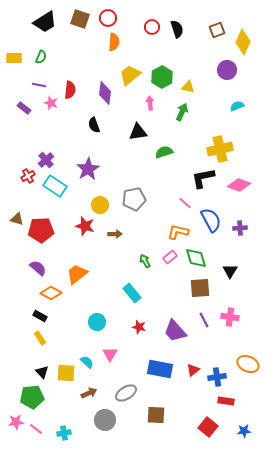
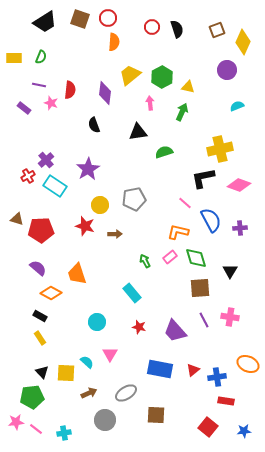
orange trapezoid at (77, 274): rotated 70 degrees counterclockwise
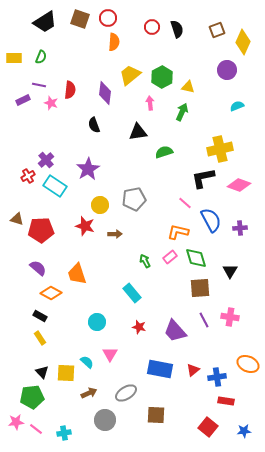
purple rectangle at (24, 108): moved 1 px left, 8 px up; rotated 64 degrees counterclockwise
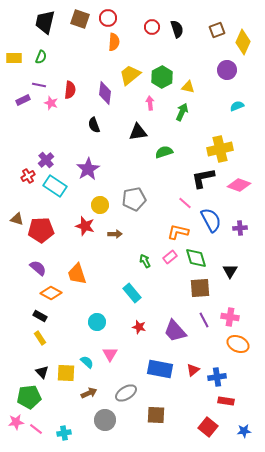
black trapezoid at (45, 22): rotated 135 degrees clockwise
orange ellipse at (248, 364): moved 10 px left, 20 px up
green pentagon at (32, 397): moved 3 px left
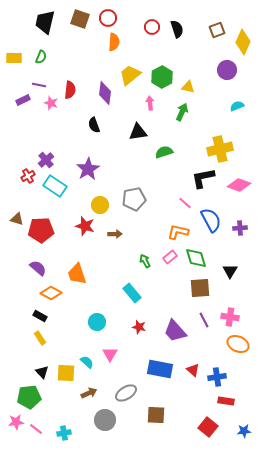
red triangle at (193, 370): rotated 40 degrees counterclockwise
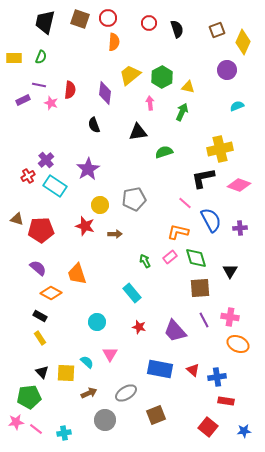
red circle at (152, 27): moved 3 px left, 4 px up
brown square at (156, 415): rotated 24 degrees counterclockwise
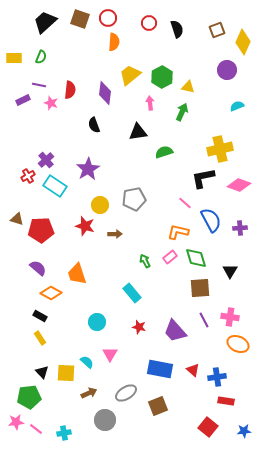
black trapezoid at (45, 22): rotated 35 degrees clockwise
brown square at (156, 415): moved 2 px right, 9 px up
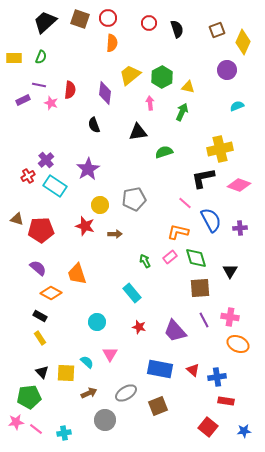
orange semicircle at (114, 42): moved 2 px left, 1 px down
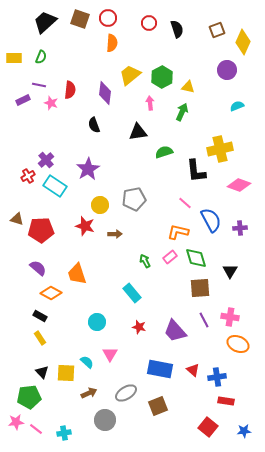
black L-shape at (203, 178): moved 7 px left, 7 px up; rotated 85 degrees counterclockwise
